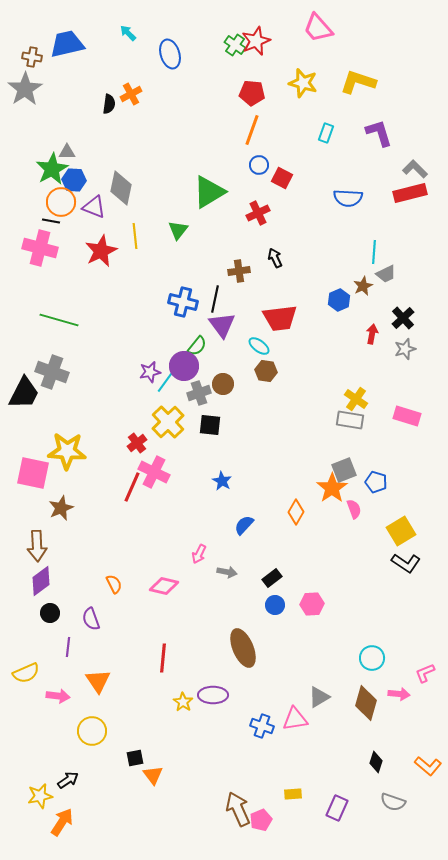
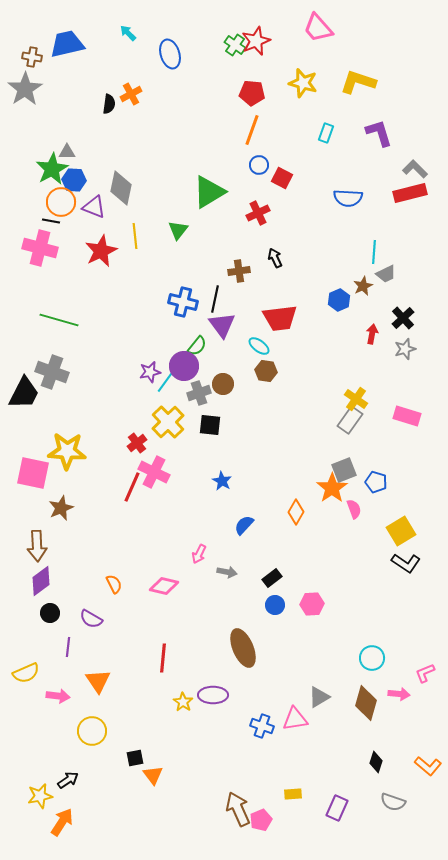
gray rectangle at (350, 420): rotated 64 degrees counterclockwise
purple semicircle at (91, 619): rotated 40 degrees counterclockwise
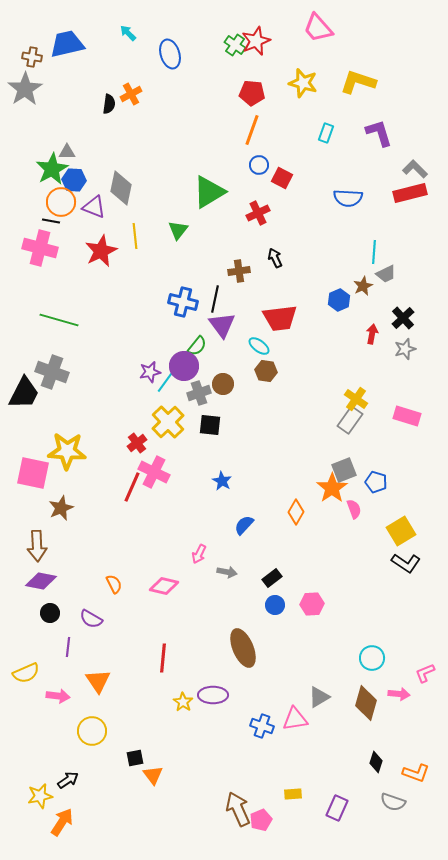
purple diamond at (41, 581): rotated 48 degrees clockwise
orange L-shape at (428, 766): moved 12 px left, 7 px down; rotated 20 degrees counterclockwise
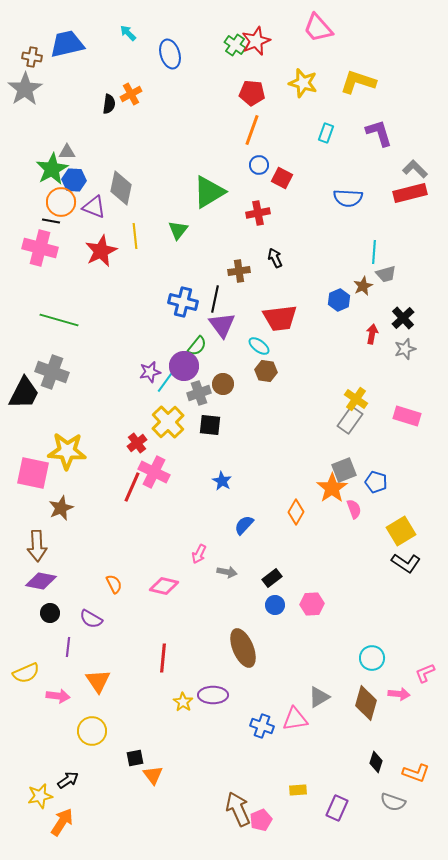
red cross at (258, 213): rotated 15 degrees clockwise
gray trapezoid at (386, 274): rotated 10 degrees clockwise
yellow rectangle at (293, 794): moved 5 px right, 4 px up
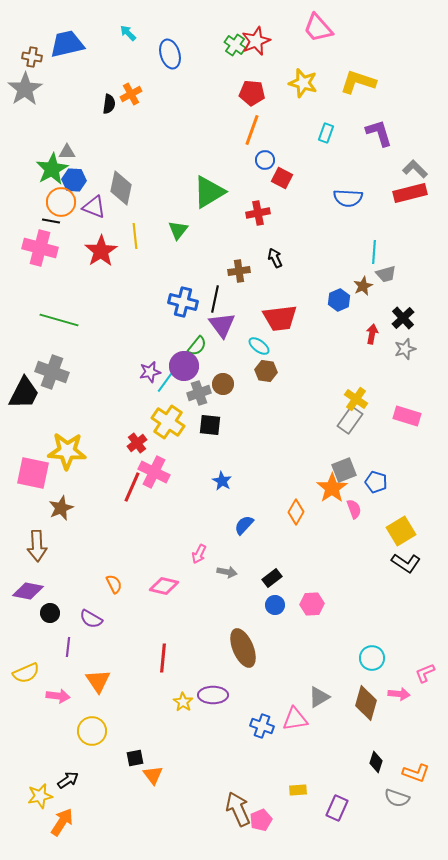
blue circle at (259, 165): moved 6 px right, 5 px up
red star at (101, 251): rotated 8 degrees counterclockwise
yellow cross at (168, 422): rotated 12 degrees counterclockwise
purple diamond at (41, 581): moved 13 px left, 10 px down
gray semicircle at (393, 802): moved 4 px right, 4 px up
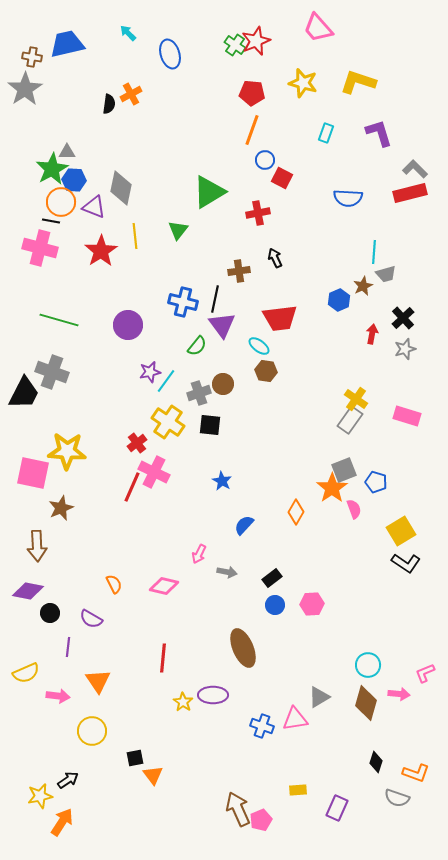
purple circle at (184, 366): moved 56 px left, 41 px up
cyan circle at (372, 658): moved 4 px left, 7 px down
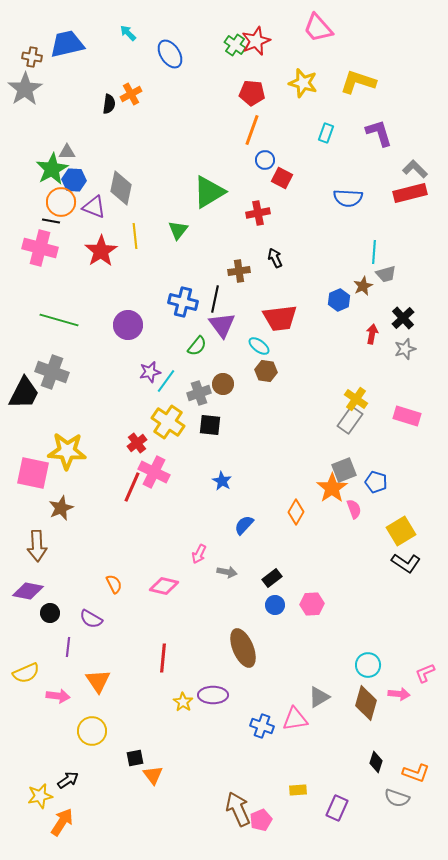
blue ellipse at (170, 54): rotated 16 degrees counterclockwise
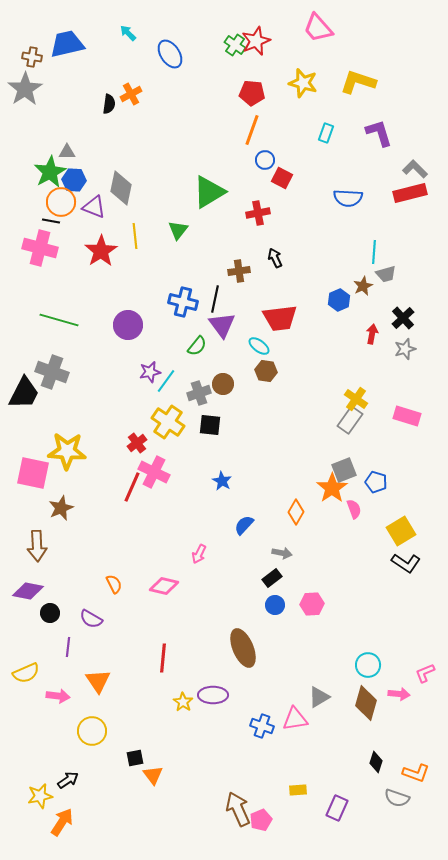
green star at (52, 169): moved 2 px left, 3 px down
gray arrow at (227, 572): moved 55 px right, 19 px up
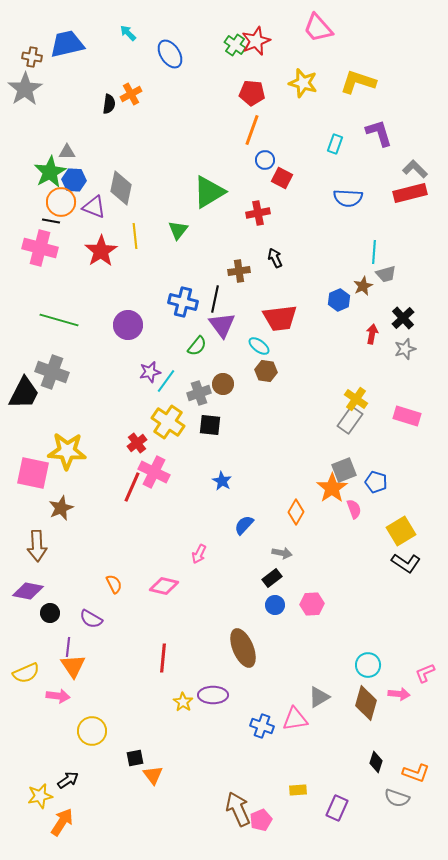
cyan rectangle at (326, 133): moved 9 px right, 11 px down
orange triangle at (98, 681): moved 25 px left, 15 px up
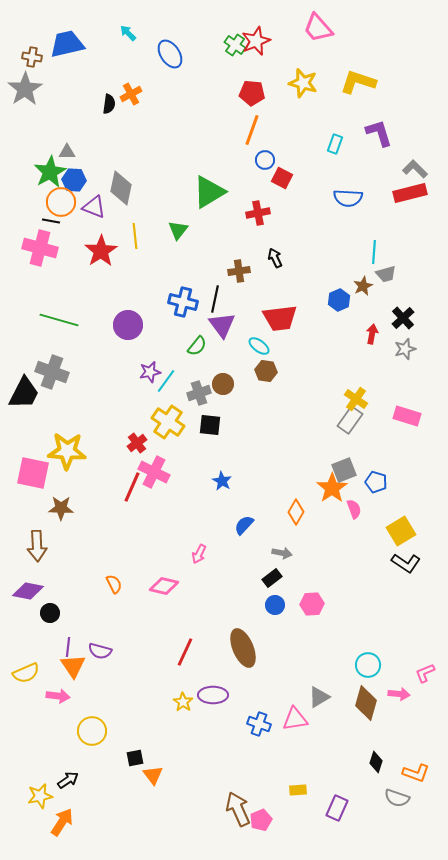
brown star at (61, 508): rotated 25 degrees clockwise
purple semicircle at (91, 619): moved 9 px right, 32 px down; rotated 15 degrees counterclockwise
red line at (163, 658): moved 22 px right, 6 px up; rotated 20 degrees clockwise
blue cross at (262, 726): moved 3 px left, 2 px up
